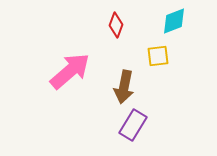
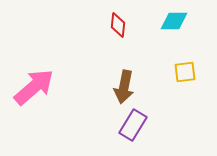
cyan diamond: rotated 20 degrees clockwise
red diamond: moved 2 px right; rotated 15 degrees counterclockwise
yellow square: moved 27 px right, 16 px down
pink arrow: moved 36 px left, 16 px down
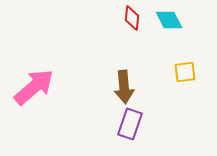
cyan diamond: moved 5 px left, 1 px up; rotated 64 degrees clockwise
red diamond: moved 14 px right, 7 px up
brown arrow: rotated 16 degrees counterclockwise
purple rectangle: moved 3 px left, 1 px up; rotated 12 degrees counterclockwise
